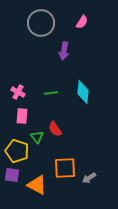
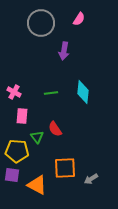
pink semicircle: moved 3 px left, 3 px up
pink cross: moved 4 px left
yellow pentagon: rotated 15 degrees counterclockwise
gray arrow: moved 2 px right, 1 px down
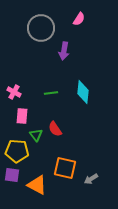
gray circle: moved 5 px down
green triangle: moved 1 px left, 2 px up
orange square: rotated 15 degrees clockwise
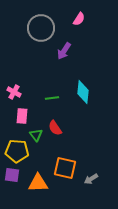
purple arrow: rotated 24 degrees clockwise
green line: moved 1 px right, 5 px down
red semicircle: moved 1 px up
orange triangle: moved 1 px right, 2 px up; rotated 30 degrees counterclockwise
